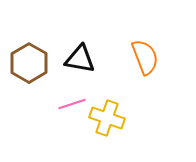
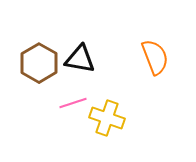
orange semicircle: moved 10 px right
brown hexagon: moved 10 px right
pink line: moved 1 px right, 1 px up
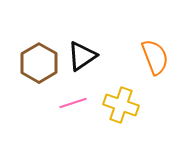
black triangle: moved 2 px right, 3 px up; rotated 44 degrees counterclockwise
yellow cross: moved 14 px right, 13 px up
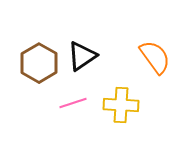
orange semicircle: rotated 15 degrees counterclockwise
yellow cross: rotated 16 degrees counterclockwise
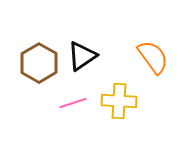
orange semicircle: moved 2 px left
yellow cross: moved 2 px left, 4 px up
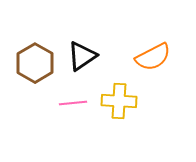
orange semicircle: rotated 99 degrees clockwise
brown hexagon: moved 4 px left
pink line: rotated 12 degrees clockwise
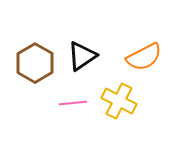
orange semicircle: moved 9 px left
yellow cross: rotated 24 degrees clockwise
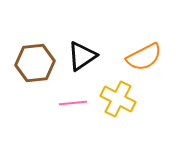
brown hexagon: rotated 24 degrees clockwise
yellow cross: moved 1 px left, 2 px up
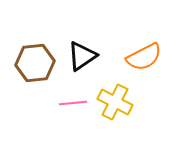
yellow cross: moved 3 px left, 3 px down
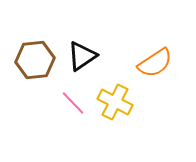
orange semicircle: moved 11 px right, 6 px down; rotated 6 degrees counterclockwise
brown hexagon: moved 3 px up
pink line: rotated 52 degrees clockwise
